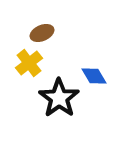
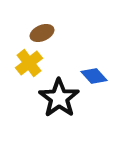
blue diamond: rotated 12 degrees counterclockwise
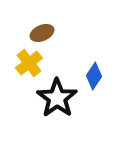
blue diamond: rotated 76 degrees clockwise
black star: moved 2 px left
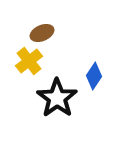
yellow cross: moved 2 px up
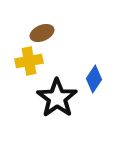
yellow cross: rotated 28 degrees clockwise
blue diamond: moved 3 px down
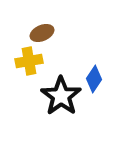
black star: moved 4 px right, 2 px up
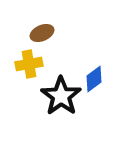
yellow cross: moved 3 px down
blue diamond: rotated 20 degrees clockwise
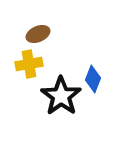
brown ellipse: moved 4 px left, 1 px down
blue diamond: moved 1 px left; rotated 32 degrees counterclockwise
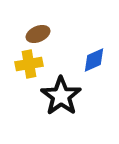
blue diamond: moved 1 px right, 19 px up; rotated 44 degrees clockwise
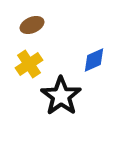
brown ellipse: moved 6 px left, 9 px up
yellow cross: rotated 24 degrees counterclockwise
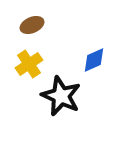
black star: rotated 12 degrees counterclockwise
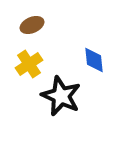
blue diamond: rotated 72 degrees counterclockwise
